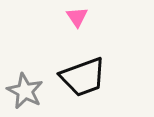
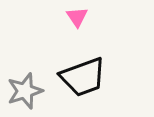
gray star: rotated 27 degrees clockwise
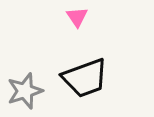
black trapezoid: moved 2 px right, 1 px down
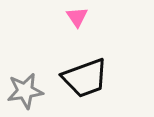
gray star: rotated 9 degrees clockwise
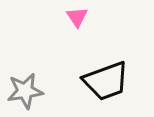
black trapezoid: moved 21 px right, 3 px down
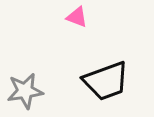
pink triangle: rotated 35 degrees counterclockwise
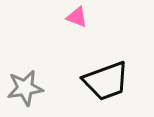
gray star: moved 3 px up
